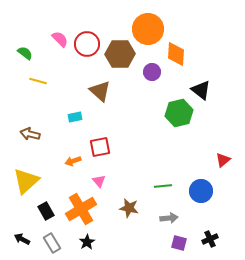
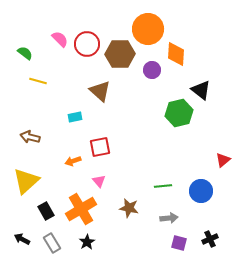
purple circle: moved 2 px up
brown arrow: moved 3 px down
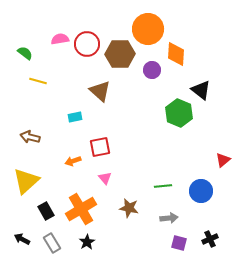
pink semicircle: rotated 54 degrees counterclockwise
green hexagon: rotated 24 degrees counterclockwise
pink triangle: moved 6 px right, 3 px up
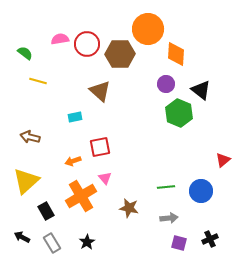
purple circle: moved 14 px right, 14 px down
green line: moved 3 px right, 1 px down
orange cross: moved 13 px up
black arrow: moved 2 px up
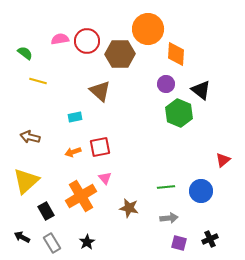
red circle: moved 3 px up
orange arrow: moved 9 px up
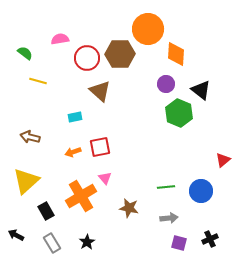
red circle: moved 17 px down
black arrow: moved 6 px left, 2 px up
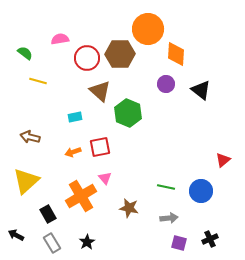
green hexagon: moved 51 px left
green line: rotated 18 degrees clockwise
black rectangle: moved 2 px right, 3 px down
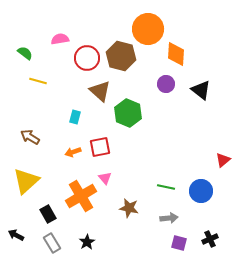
brown hexagon: moved 1 px right, 2 px down; rotated 16 degrees clockwise
cyan rectangle: rotated 64 degrees counterclockwise
brown arrow: rotated 18 degrees clockwise
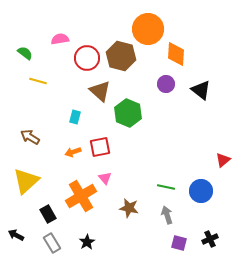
gray arrow: moved 2 px left, 3 px up; rotated 102 degrees counterclockwise
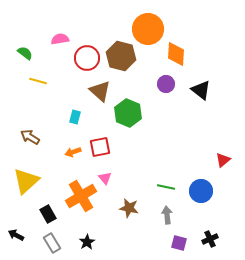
gray arrow: rotated 12 degrees clockwise
